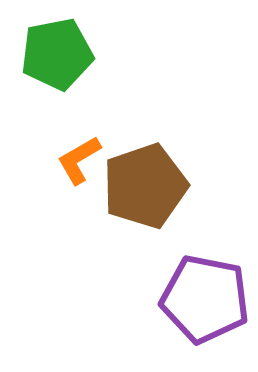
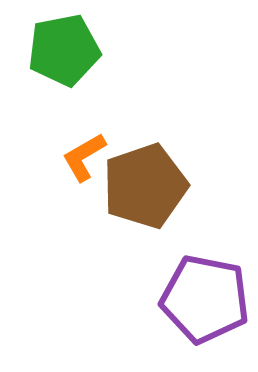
green pentagon: moved 7 px right, 4 px up
orange L-shape: moved 5 px right, 3 px up
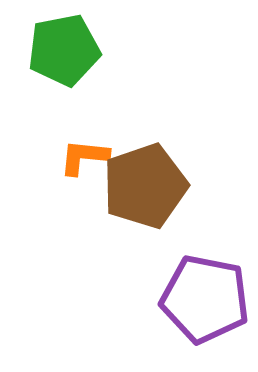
orange L-shape: rotated 36 degrees clockwise
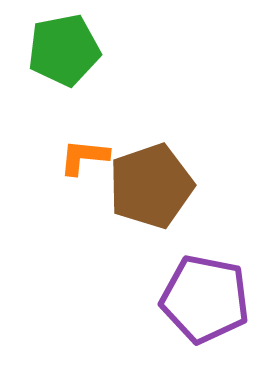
brown pentagon: moved 6 px right
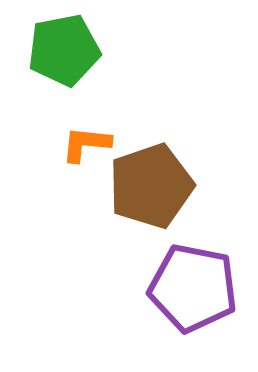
orange L-shape: moved 2 px right, 13 px up
purple pentagon: moved 12 px left, 11 px up
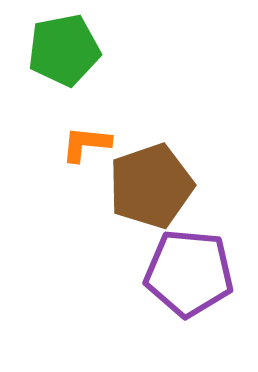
purple pentagon: moved 4 px left, 15 px up; rotated 6 degrees counterclockwise
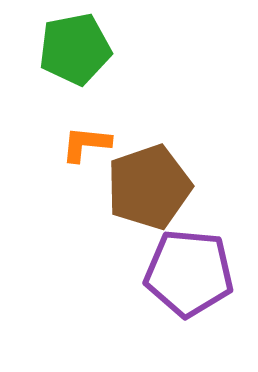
green pentagon: moved 11 px right, 1 px up
brown pentagon: moved 2 px left, 1 px down
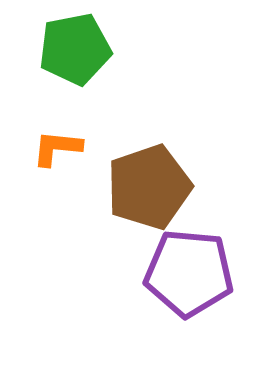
orange L-shape: moved 29 px left, 4 px down
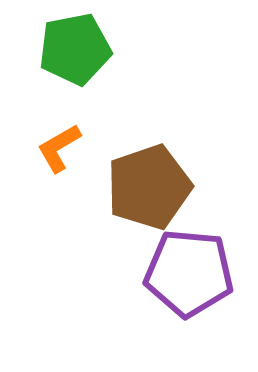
orange L-shape: moved 2 px right; rotated 36 degrees counterclockwise
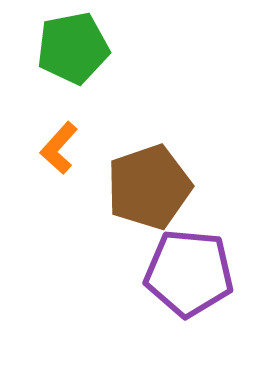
green pentagon: moved 2 px left, 1 px up
orange L-shape: rotated 18 degrees counterclockwise
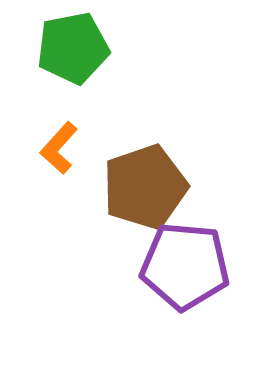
brown pentagon: moved 4 px left
purple pentagon: moved 4 px left, 7 px up
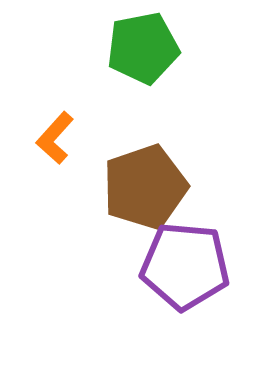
green pentagon: moved 70 px right
orange L-shape: moved 4 px left, 10 px up
